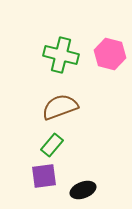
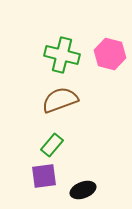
green cross: moved 1 px right
brown semicircle: moved 7 px up
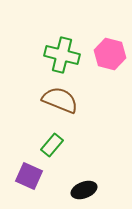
brown semicircle: rotated 42 degrees clockwise
purple square: moved 15 px left; rotated 32 degrees clockwise
black ellipse: moved 1 px right
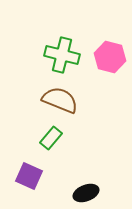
pink hexagon: moved 3 px down
green rectangle: moved 1 px left, 7 px up
black ellipse: moved 2 px right, 3 px down
